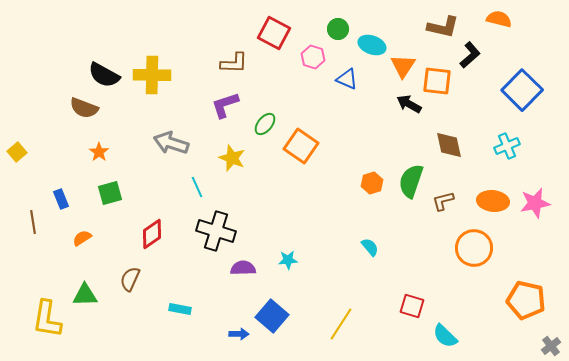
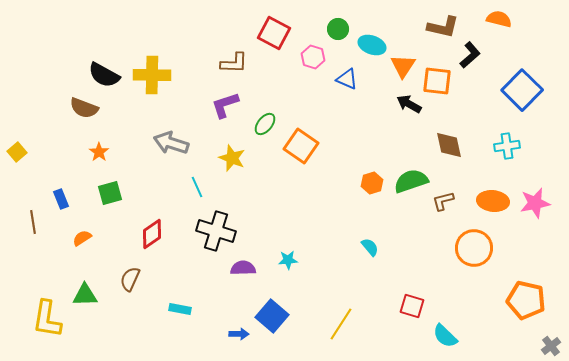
cyan cross at (507, 146): rotated 15 degrees clockwise
green semicircle at (411, 181): rotated 52 degrees clockwise
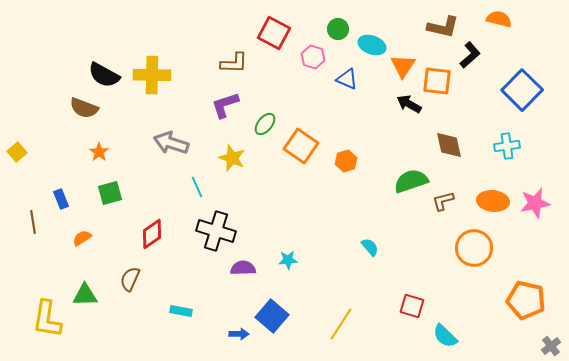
orange hexagon at (372, 183): moved 26 px left, 22 px up
cyan rectangle at (180, 309): moved 1 px right, 2 px down
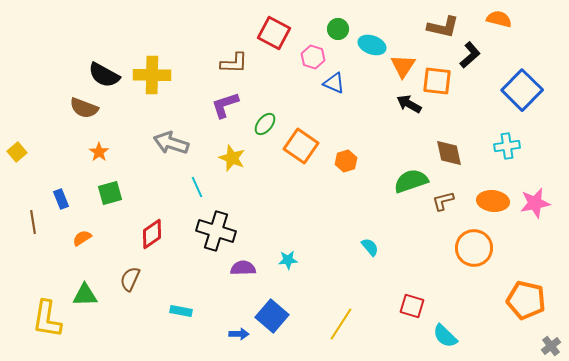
blue triangle at (347, 79): moved 13 px left, 4 px down
brown diamond at (449, 145): moved 8 px down
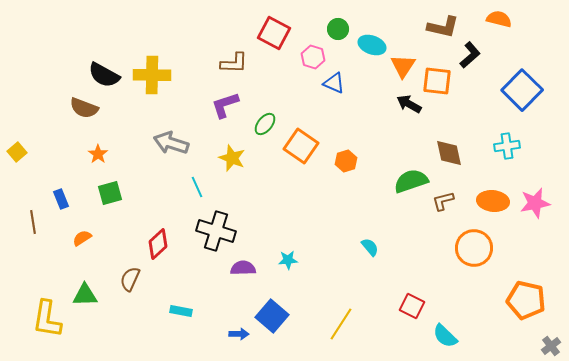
orange star at (99, 152): moved 1 px left, 2 px down
red diamond at (152, 234): moved 6 px right, 10 px down; rotated 8 degrees counterclockwise
red square at (412, 306): rotated 10 degrees clockwise
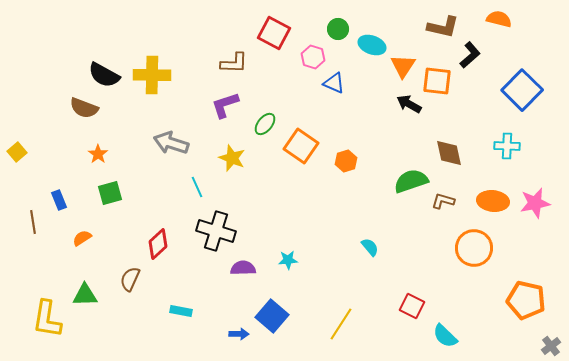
cyan cross at (507, 146): rotated 10 degrees clockwise
blue rectangle at (61, 199): moved 2 px left, 1 px down
brown L-shape at (443, 201): rotated 30 degrees clockwise
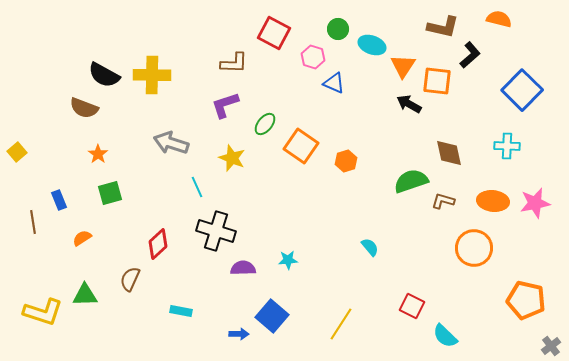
yellow L-shape at (47, 319): moved 4 px left, 7 px up; rotated 81 degrees counterclockwise
